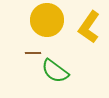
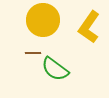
yellow circle: moved 4 px left
green semicircle: moved 2 px up
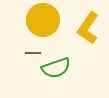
yellow L-shape: moved 1 px left, 1 px down
green semicircle: moved 1 px right, 1 px up; rotated 56 degrees counterclockwise
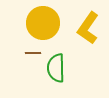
yellow circle: moved 3 px down
green semicircle: rotated 108 degrees clockwise
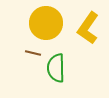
yellow circle: moved 3 px right
brown line: rotated 14 degrees clockwise
